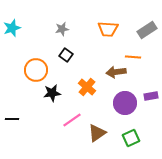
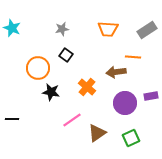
cyan star: rotated 30 degrees counterclockwise
orange circle: moved 2 px right, 2 px up
black star: moved 1 px left, 1 px up; rotated 18 degrees clockwise
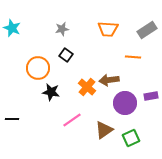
brown arrow: moved 7 px left, 8 px down
brown triangle: moved 7 px right, 3 px up
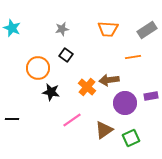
orange line: rotated 14 degrees counterclockwise
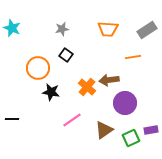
purple rectangle: moved 34 px down
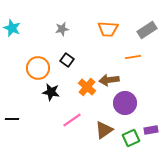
black square: moved 1 px right, 5 px down
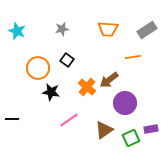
cyan star: moved 5 px right, 3 px down
brown arrow: rotated 30 degrees counterclockwise
pink line: moved 3 px left
purple rectangle: moved 1 px up
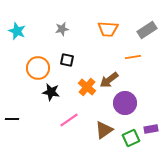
black square: rotated 24 degrees counterclockwise
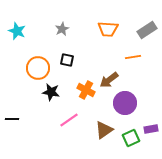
gray star: rotated 16 degrees counterclockwise
orange cross: moved 1 px left, 3 px down; rotated 12 degrees counterclockwise
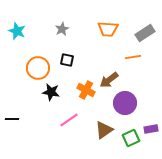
gray rectangle: moved 2 px left, 3 px down
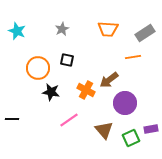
brown triangle: rotated 36 degrees counterclockwise
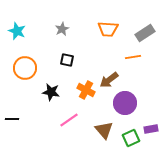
orange circle: moved 13 px left
